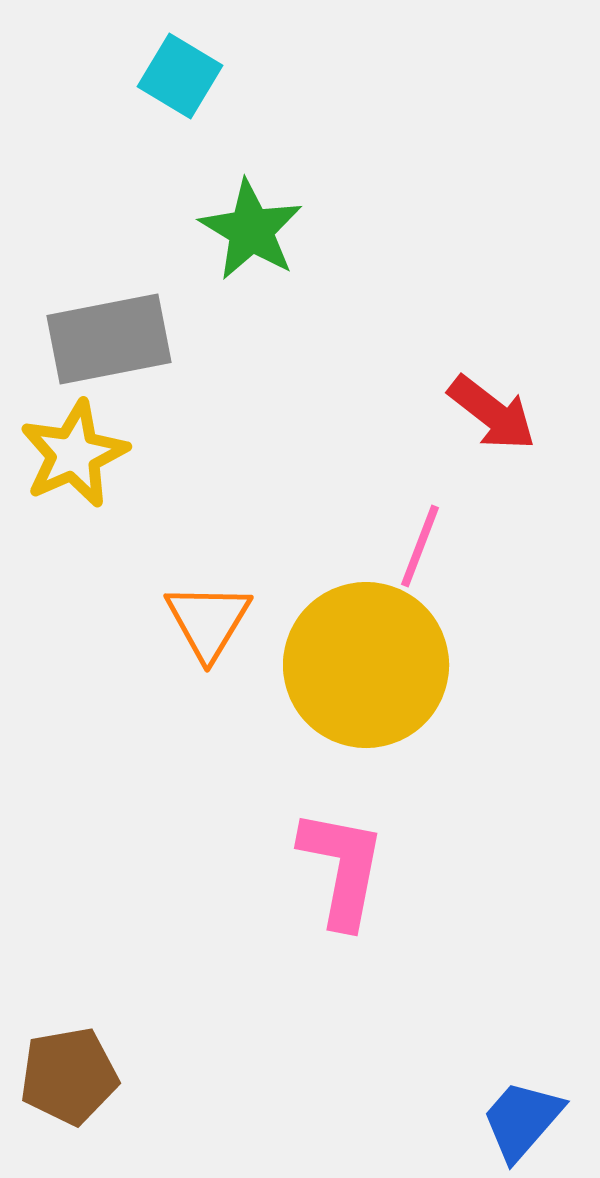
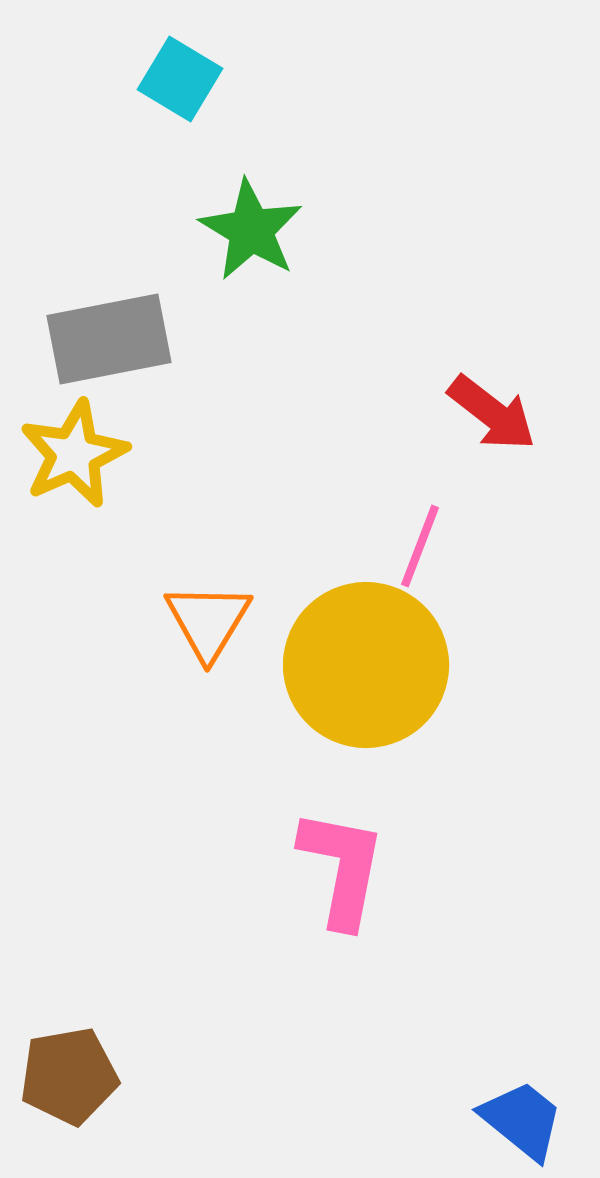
cyan square: moved 3 px down
blue trapezoid: rotated 88 degrees clockwise
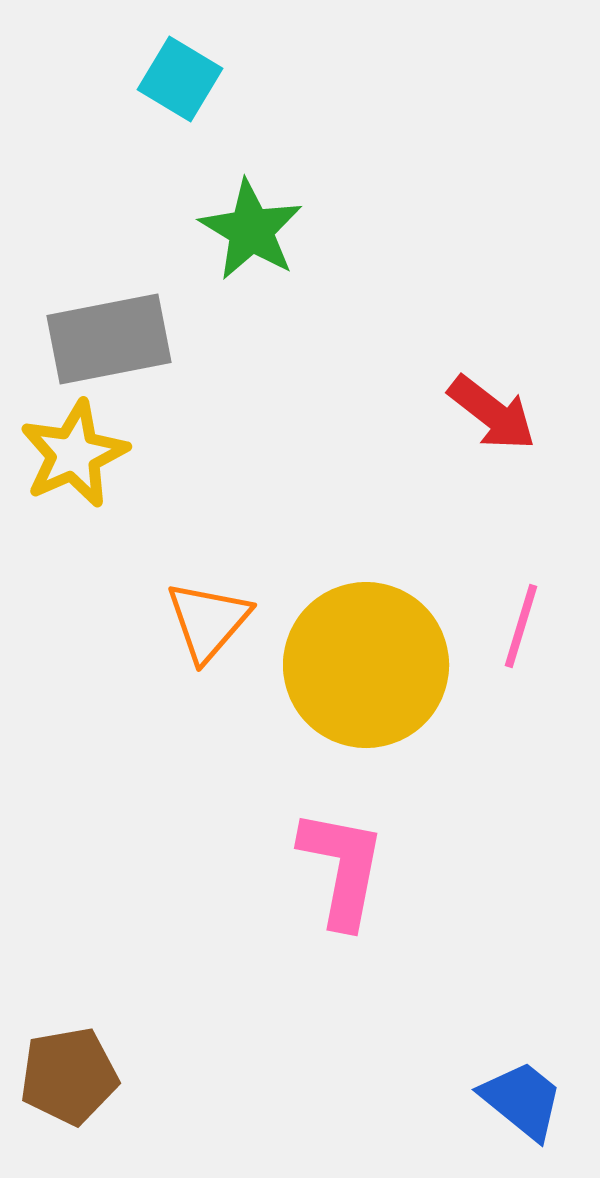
pink line: moved 101 px right, 80 px down; rotated 4 degrees counterclockwise
orange triangle: rotated 10 degrees clockwise
blue trapezoid: moved 20 px up
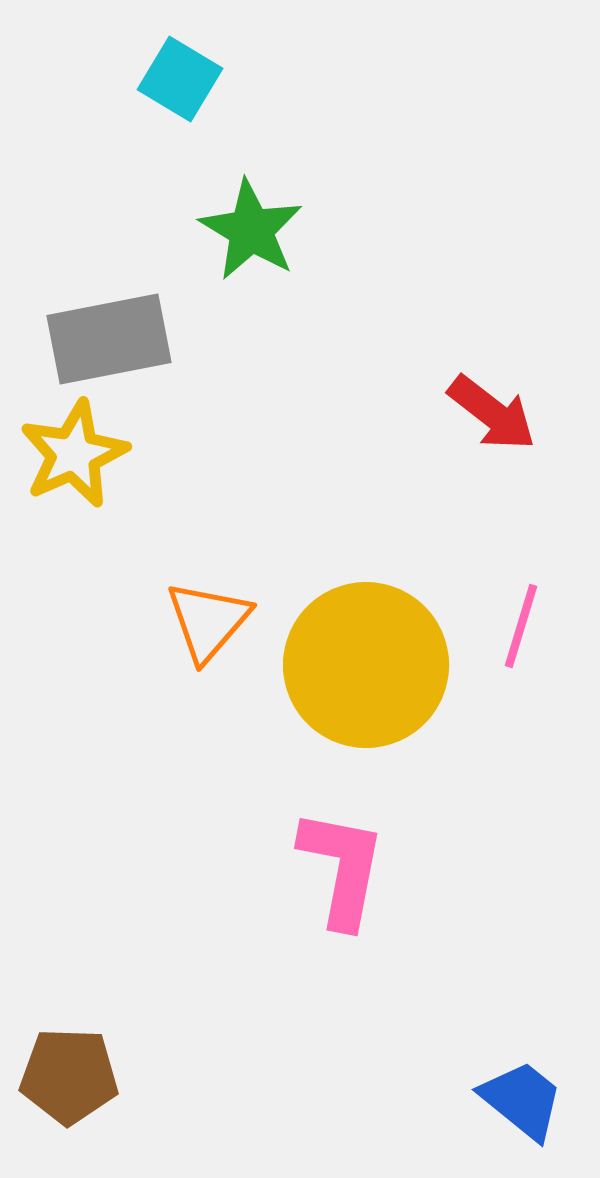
brown pentagon: rotated 12 degrees clockwise
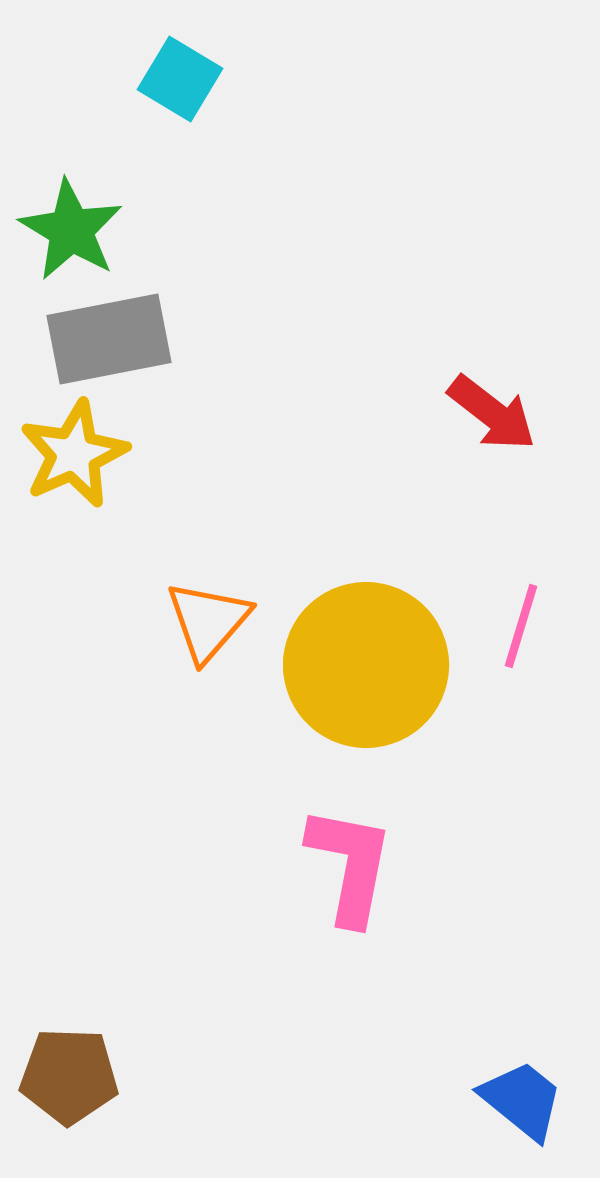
green star: moved 180 px left
pink L-shape: moved 8 px right, 3 px up
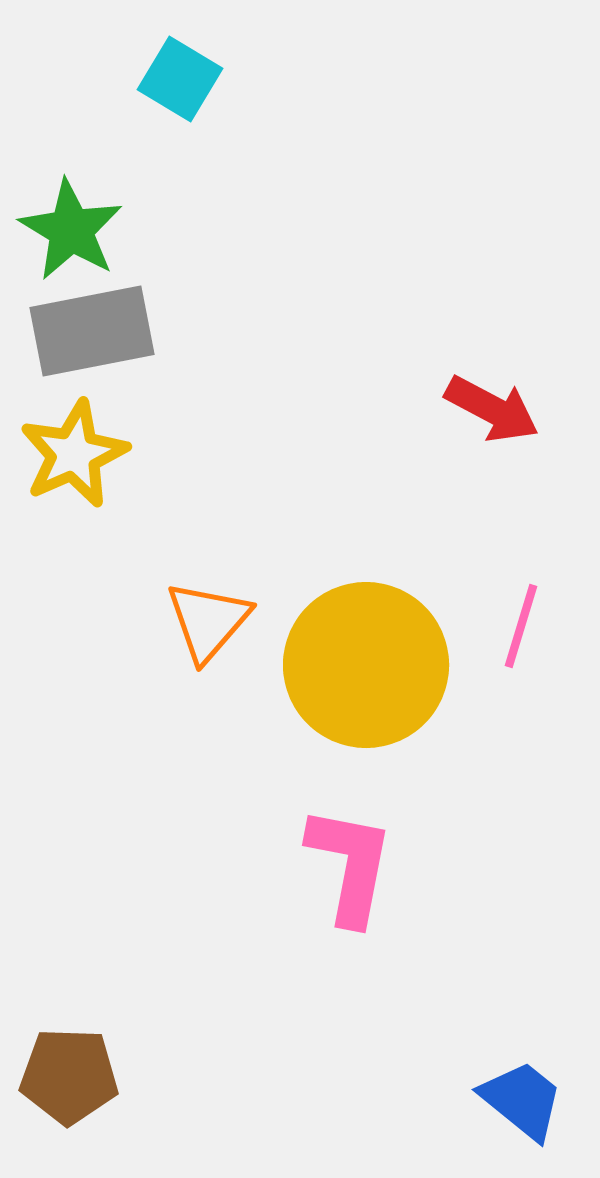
gray rectangle: moved 17 px left, 8 px up
red arrow: moved 4 px up; rotated 10 degrees counterclockwise
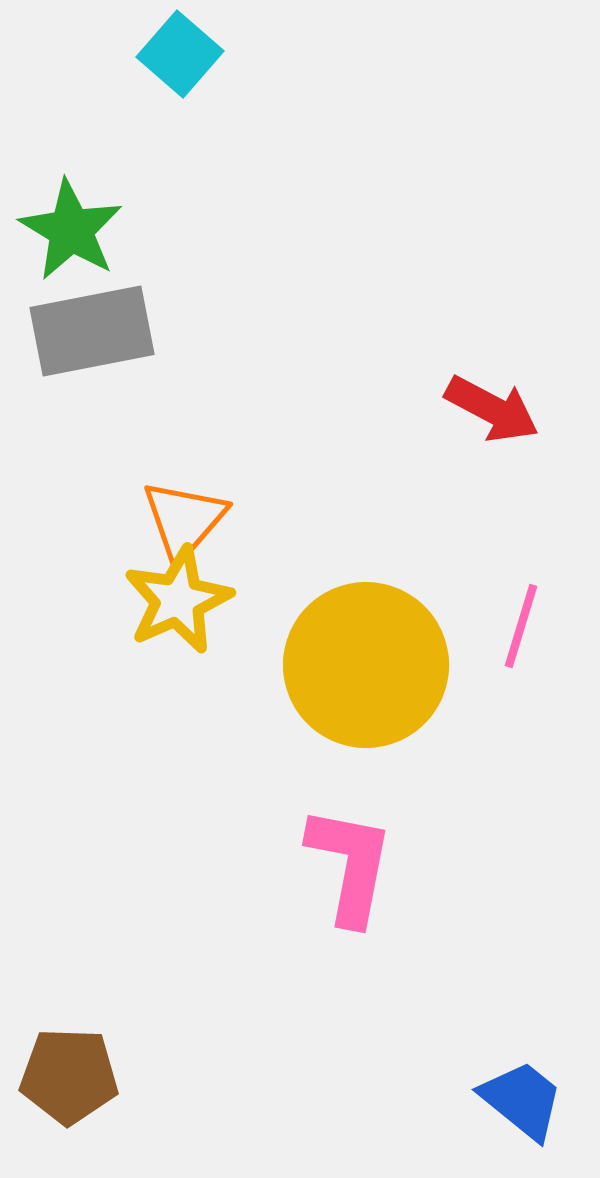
cyan square: moved 25 px up; rotated 10 degrees clockwise
yellow star: moved 104 px right, 146 px down
orange triangle: moved 24 px left, 101 px up
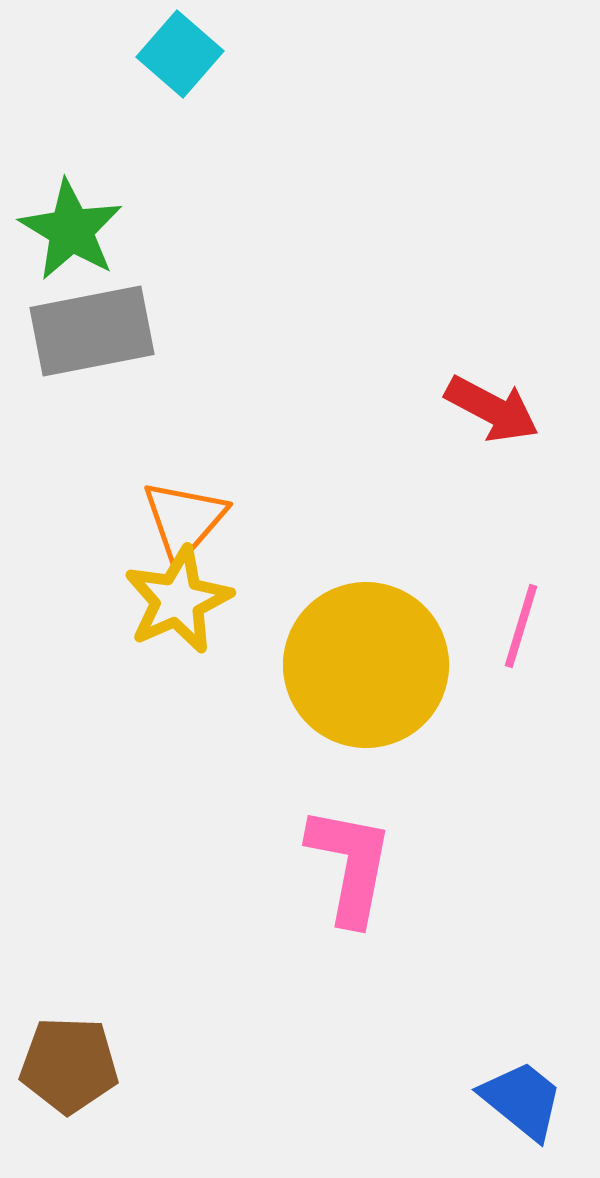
brown pentagon: moved 11 px up
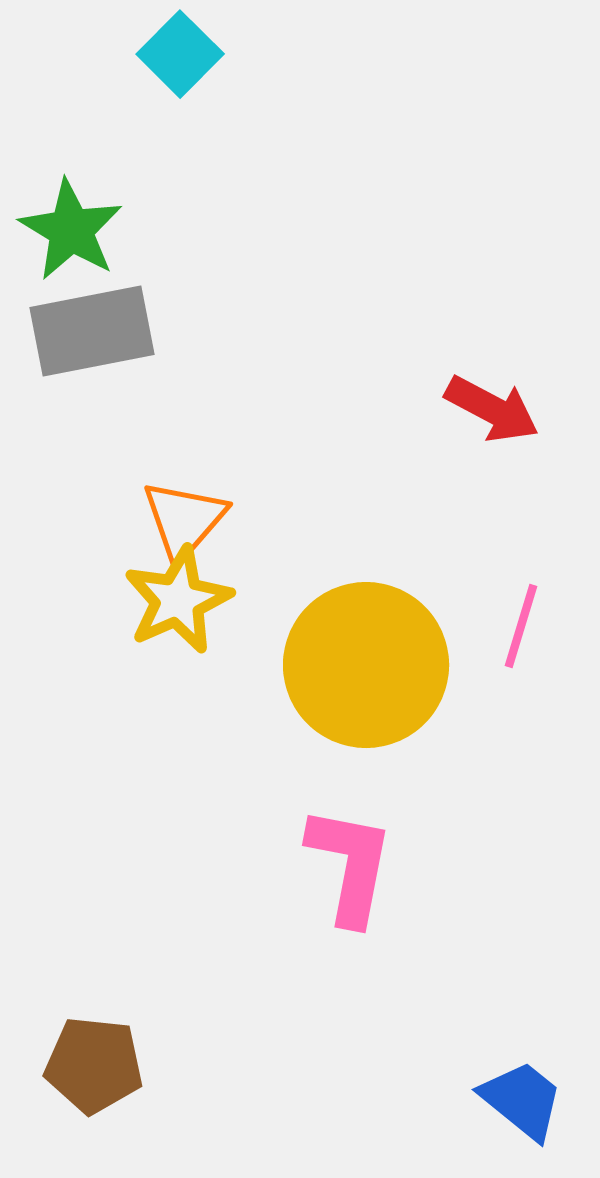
cyan square: rotated 4 degrees clockwise
brown pentagon: moved 25 px right; rotated 4 degrees clockwise
